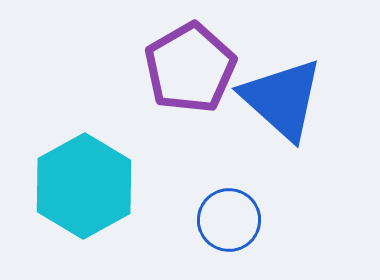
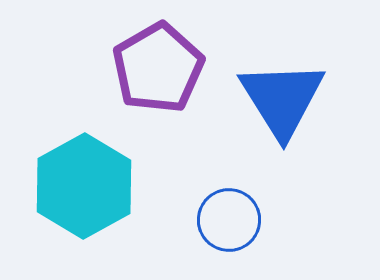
purple pentagon: moved 32 px left
blue triangle: rotated 16 degrees clockwise
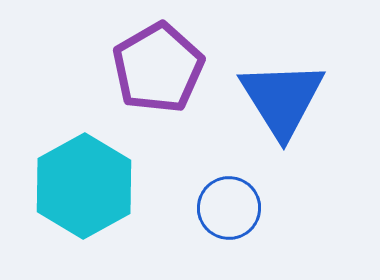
blue circle: moved 12 px up
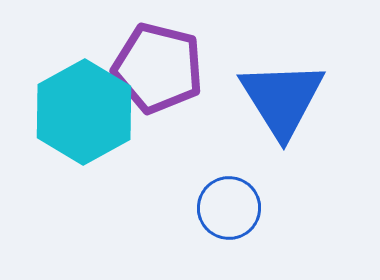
purple pentagon: rotated 28 degrees counterclockwise
cyan hexagon: moved 74 px up
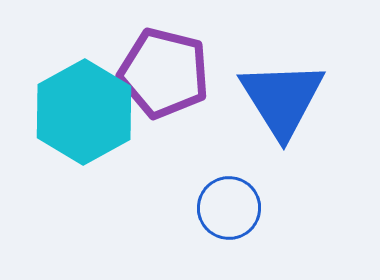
purple pentagon: moved 6 px right, 5 px down
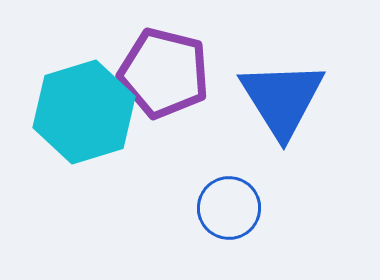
cyan hexagon: rotated 12 degrees clockwise
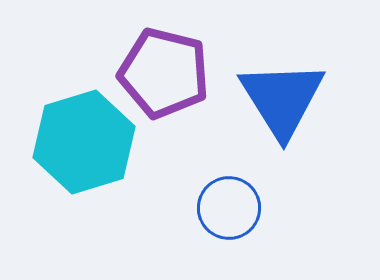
cyan hexagon: moved 30 px down
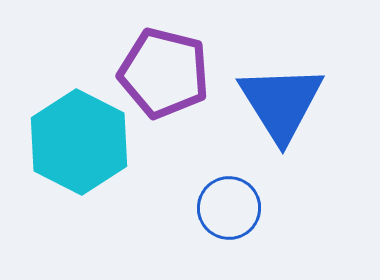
blue triangle: moved 1 px left, 4 px down
cyan hexagon: moved 5 px left; rotated 16 degrees counterclockwise
